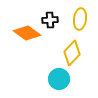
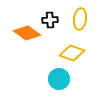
yellow diamond: rotated 65 degrees clockwise
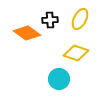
yellow ellipse: rotated 20 degrees clockwise
yellow diamond: moved 4 px right
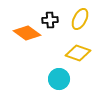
yellow diamond: moved 2 px right
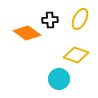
yellow diamond: moved 2 px left, 2 px down
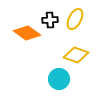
yellow ellipse: moved 5 px left
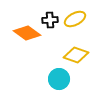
yellow ellipse: rotated 35 degrees clockwise
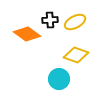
yellow ellipse: moved 3 px down
orange diamond: moved 1 px down
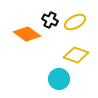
black cross: rotated 28 degrees clockwise
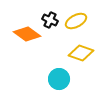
yellow ellipse: moved 1 px right, 1 px up
yellow diamond: moved 5 px right, 2 px up
